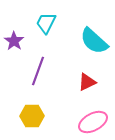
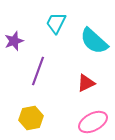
cyan trapezoid: moved 10 px right
purple star: rotated 18 degrees clockwise
red triangle: moved 1 px left, 1 px down
yellow hexagon: moved 1 px left, 2 px down; rotated 10 degrees counterclockwise
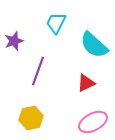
cyan semicircle: moved 4 px down
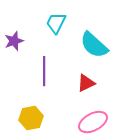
purple line: moved 6 px right; rotated 20 degrees counterclockwise
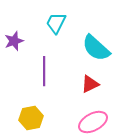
cyan semicircle: moved 2 px right, 3 px down
red triangle: moved 4 px right, 1 px down
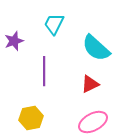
cyan trapezoid: moved 2 px left, 1 px down
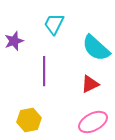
yellow hexagon: moved 2 px left, 2 px down
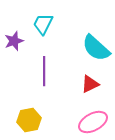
cyan trapezoid: moved 11 px left
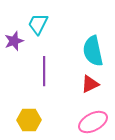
cyan trapezoid: moved 5 px left
cyan semicircle: moved 3 px left, 3 px down; rotated 36 degrees clockwise
yellow hexagon: rotated 10 degrees clockwise
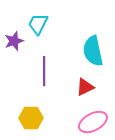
red triangle: moved 5 px left, 3 px down
yellow hexagon: moved 2 px right, 2 px up
